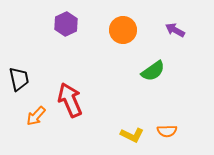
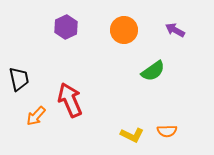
purple hexagon: moved 3 px down
orange circle: moved 1 px right
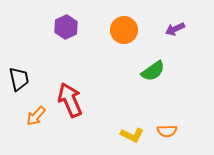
purple arrow: moved 1 px up; rotated 54 degrees counterclockwise
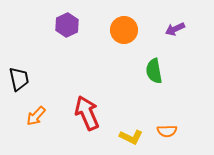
purple hexagon: moved 1 px right, 2 px up
green semicircle: moved 1 px right; rotated 115 degrees clockwise
red arrow: moved 17 px right, 13 px down
yellow L-shape: moved 1 px left, 2 px down
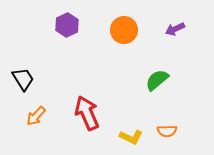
green semicircle: moved 3 px right, 9 px down; rotated 60 degrees clockwise
black trapezoid: moved 4 px right; rotated 20 degrees counterclockwise
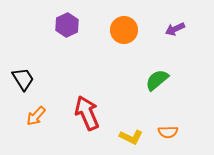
orange semicircle: moved 1 px right, 1 px down
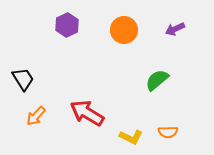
red arrow: rotated 36 degrees counterclockwise
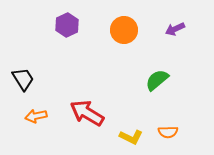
orange arrow: rotated 35 degrees clockwise
